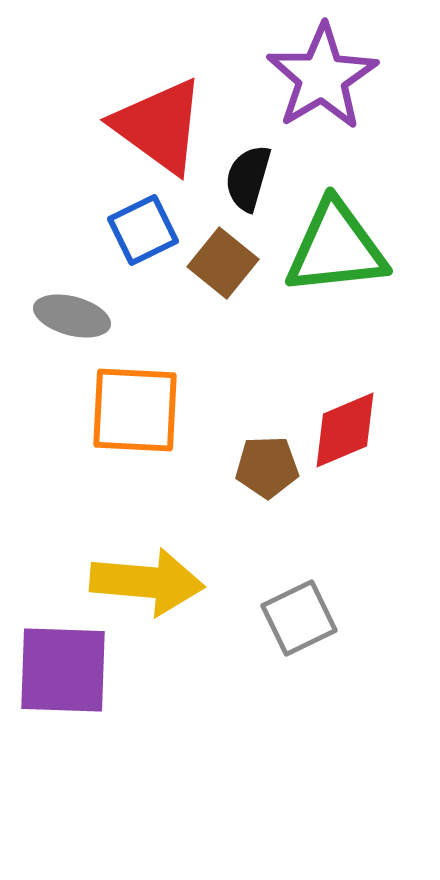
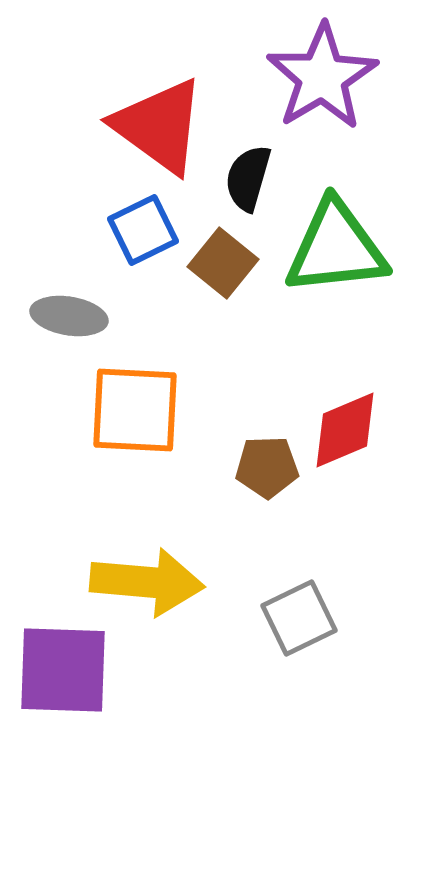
gray ellipse: moved 3 px left; rotated 6 degrees counterclockwise
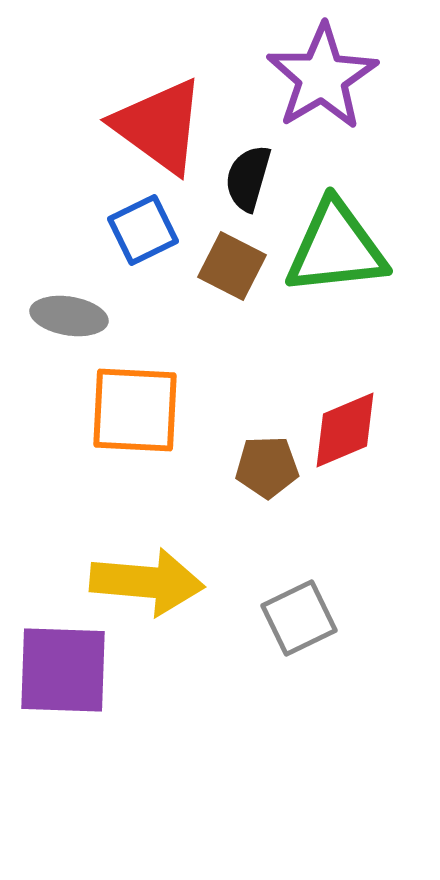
brown square: moved 9 px right, 3 px down; rotated 12 degrees counterclockwise
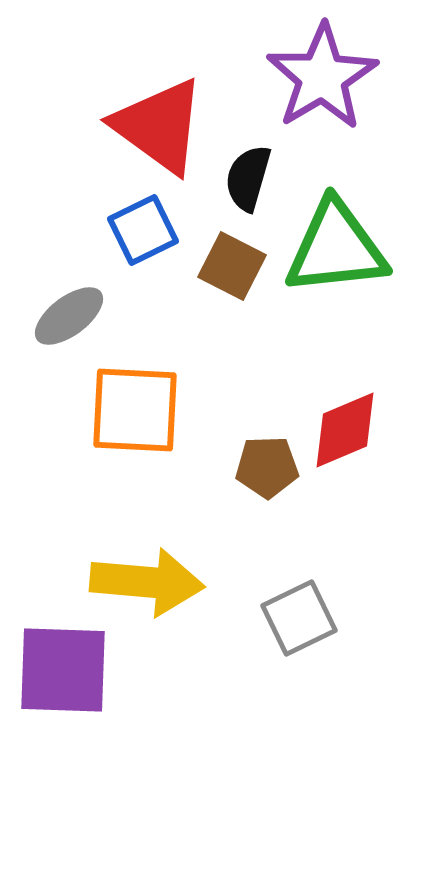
gray ellipse: rotated 46 degrees counterclockwise
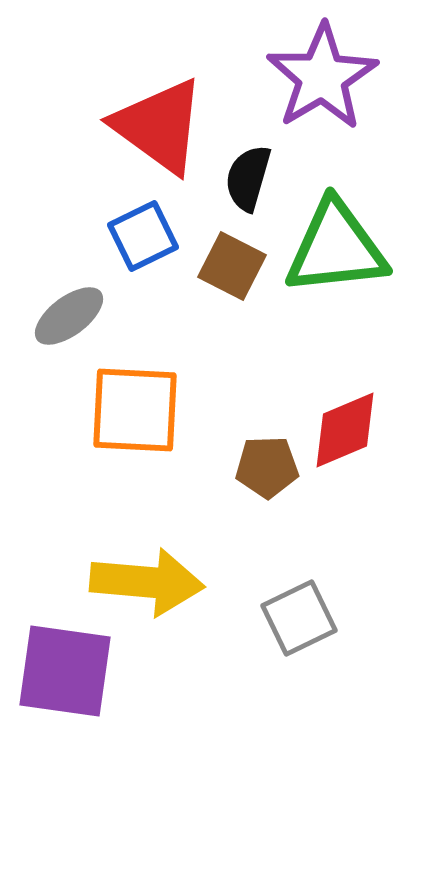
blue square: moved 6 px down
purple square: moved 2 px right, 1 px down; rotated 6 degrees clockwise
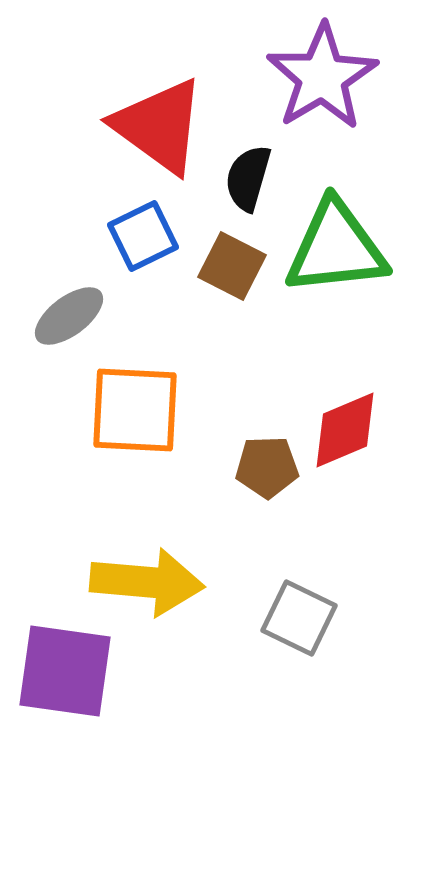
gray square: rotated 38 degrees counterclockwise
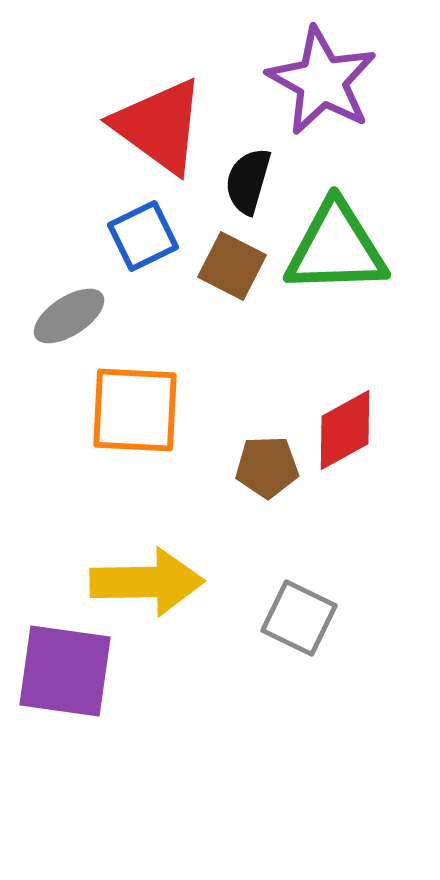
purple star: moved 4 px down; rotated 12 degrees counterclockwise
black semicircle: moved 3 px down
green triangle: rotated 4 degrees clockwise
gray ellipse: rotated 4 degrees clockwise
red diamond: rotated 6 degrees counterclockwise
yellow arrow: rotated 6 degrees counterclockwise
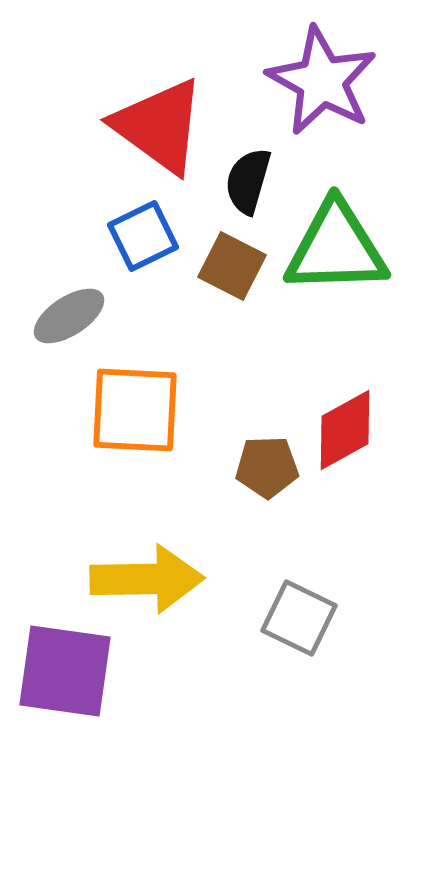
yellow arrow: moved 3 px up
